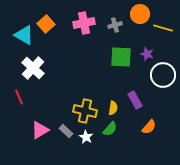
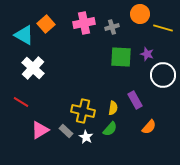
gray cross: moved 3 px left, 2 px down
red line: moved 2 px right, 5 px down; rotated 35 degrees counterclockwise
yellow cross: moved 2 px left
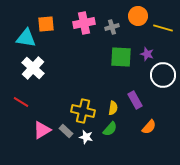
orange circle: moved 2 px left, 2 px down
orange square: rotated 36 degrees clockwise
cyan triangle: moved 2 px right, 3 px down; rotated 20 degrees counterclockwise
pink triangle: moved 2 px right
white star: rotated 16 degrees counterclockwise
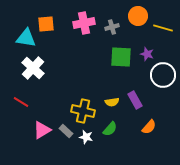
yellow semicircle: moved 1 px left, 6 px up; rotated 72 degrees clockwise
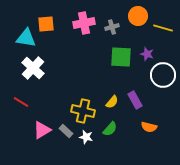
yellow semicircle: rotated 40 degrees counterclockwise
orange semicircle: rotated 63 degrees clockwise
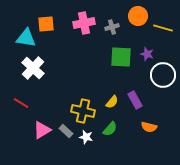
red line: moved 1 px down
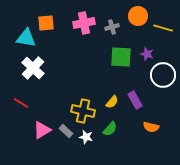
orange square: moved 1 px up
orange semicircle: moved 2 px right
